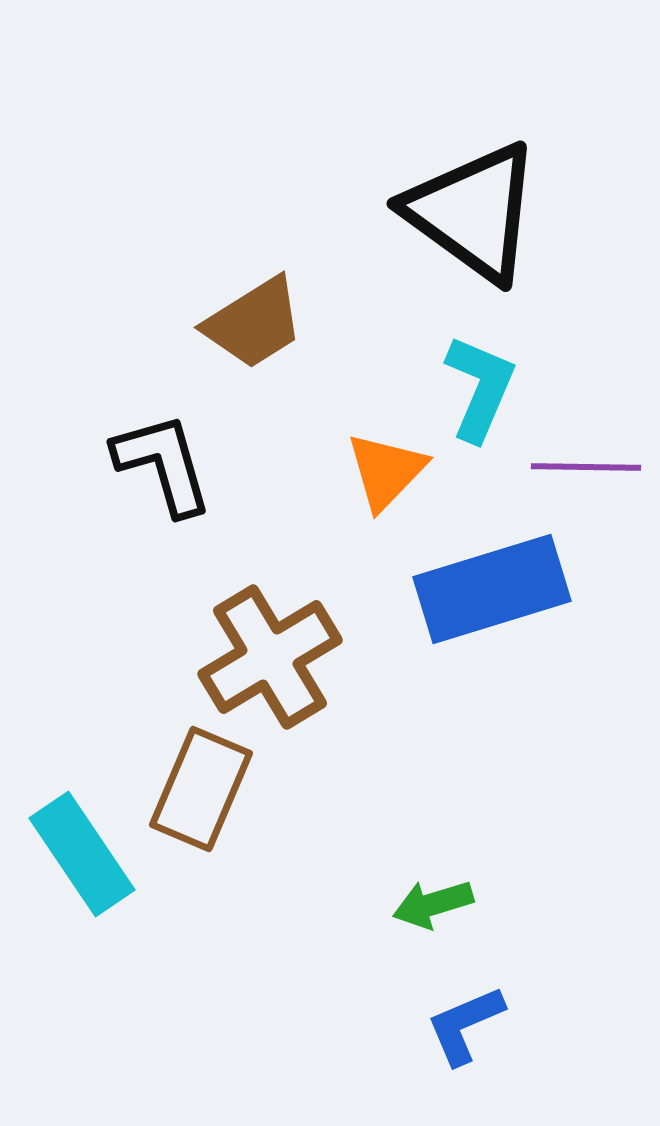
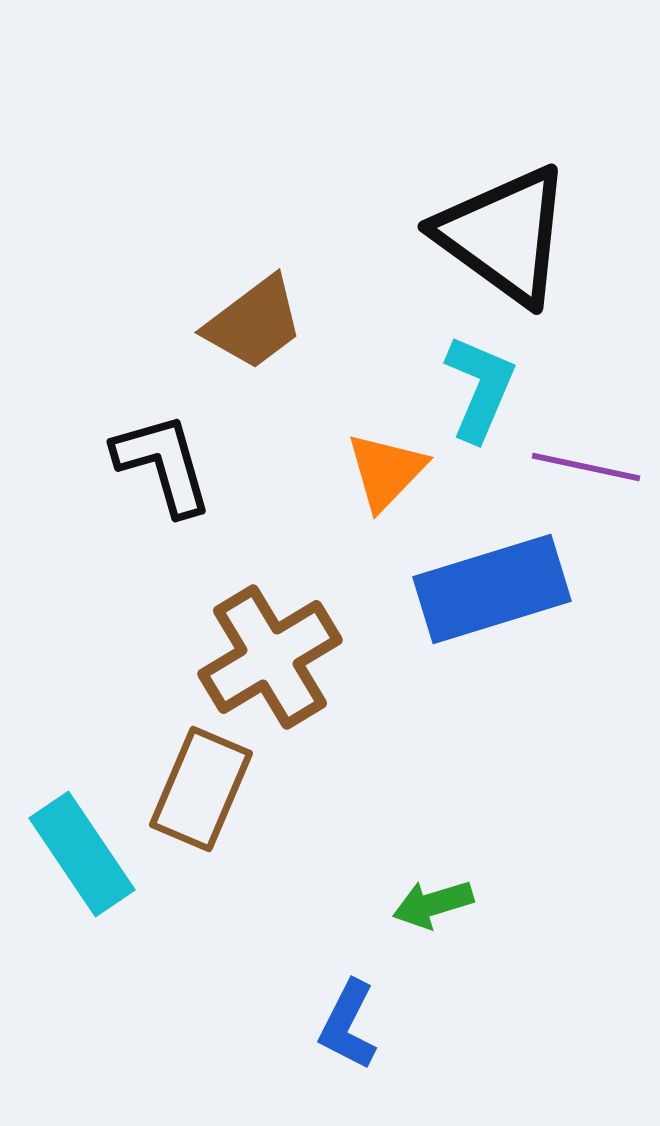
black triangle: moved 31 px right, 23 px down
brown trapezoid: rotated 5 degrees counterclockwise
purple line: rotated 11 degrees clockwise
blue L-shape: moved 117 px left; rotated 40 degrees counterclockwise
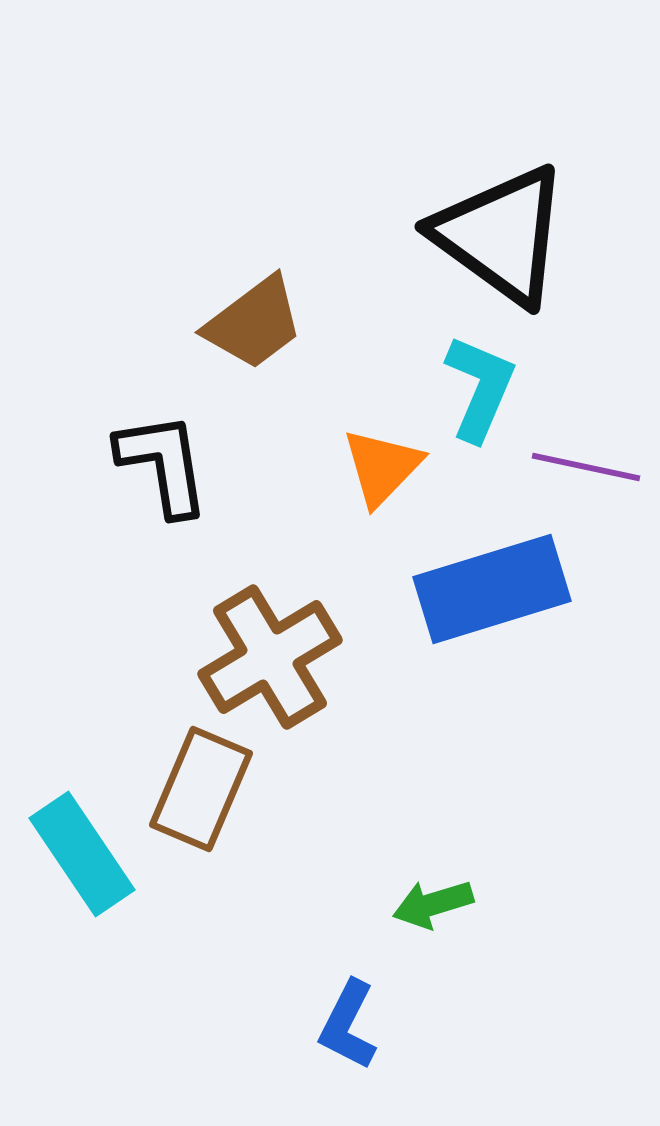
black triangle: moved 3 px left
black L-shape: rotated 7 degrees clockwise
orange triangle: moved 4 px left, 4 px up
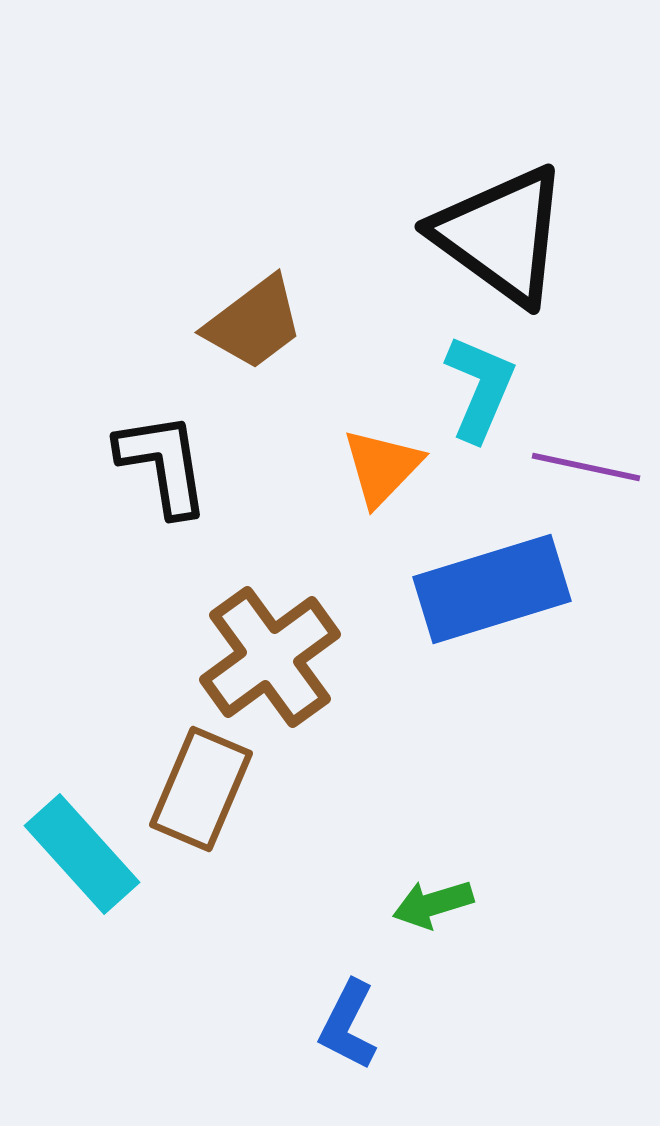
brown cross: rotated 5 degrees counterclockwise
cyan rectangle: rotated 8 degrees counterclockwise
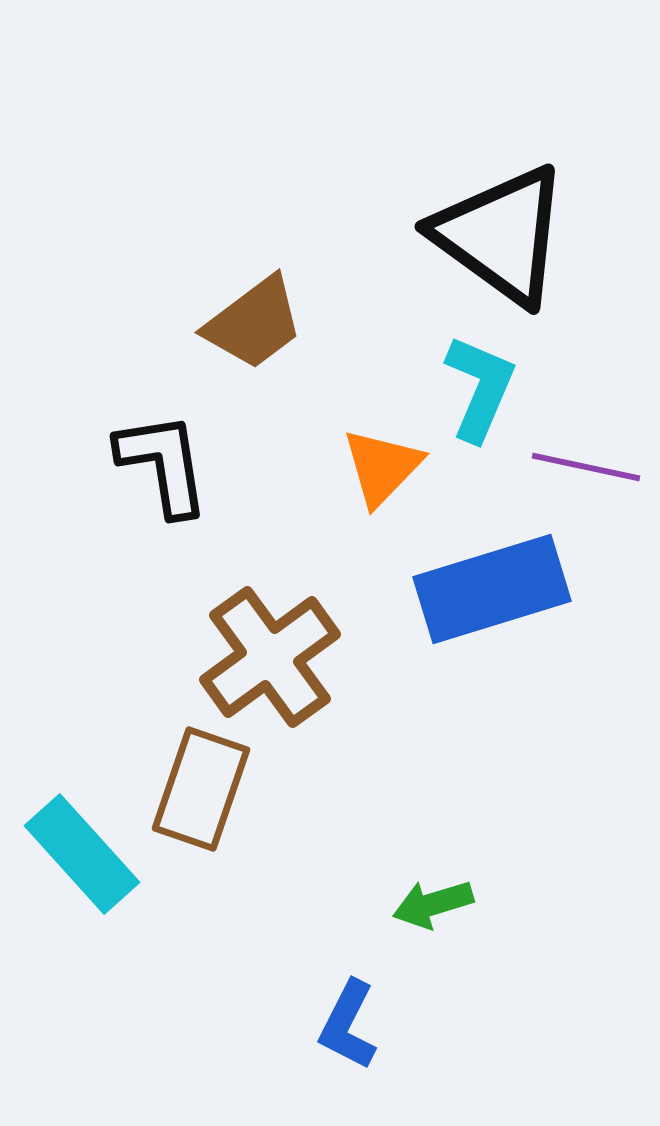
brown rectangle: rotated 4 degrees counterclockwise
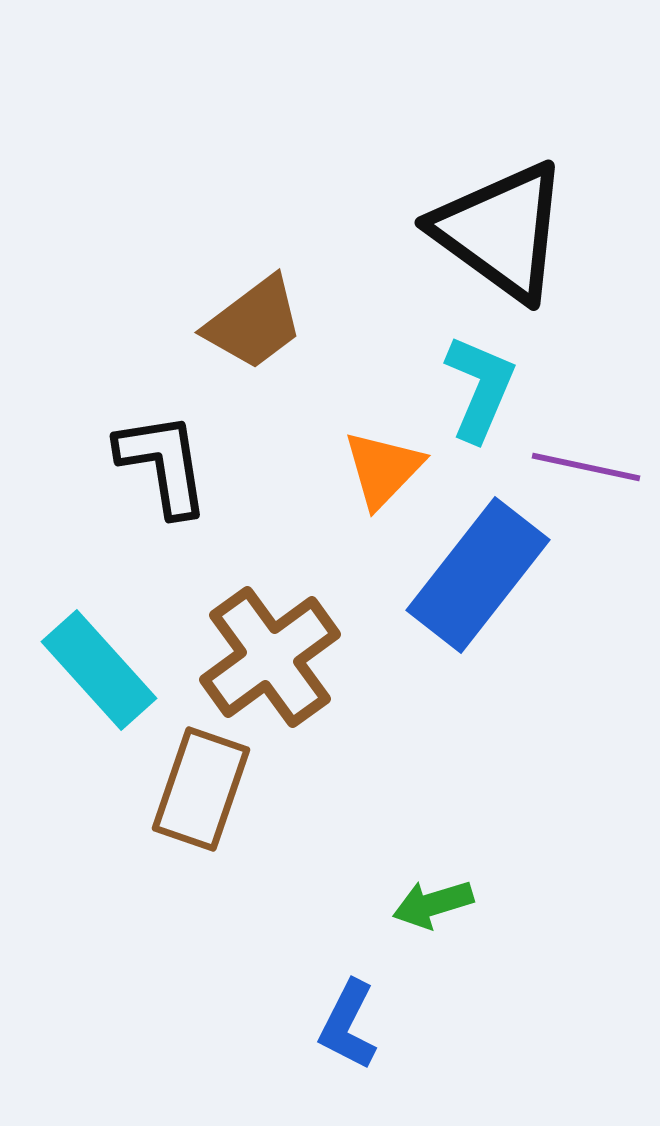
black triangle: moved 4 px up
orange triangle: moved 1 px right, 2 px down
blue rectangle: moved 14 px left, 14 px up; rotated 35 degrees counterclockwise
cyan rectangle: moved 17 px right, 184 px up
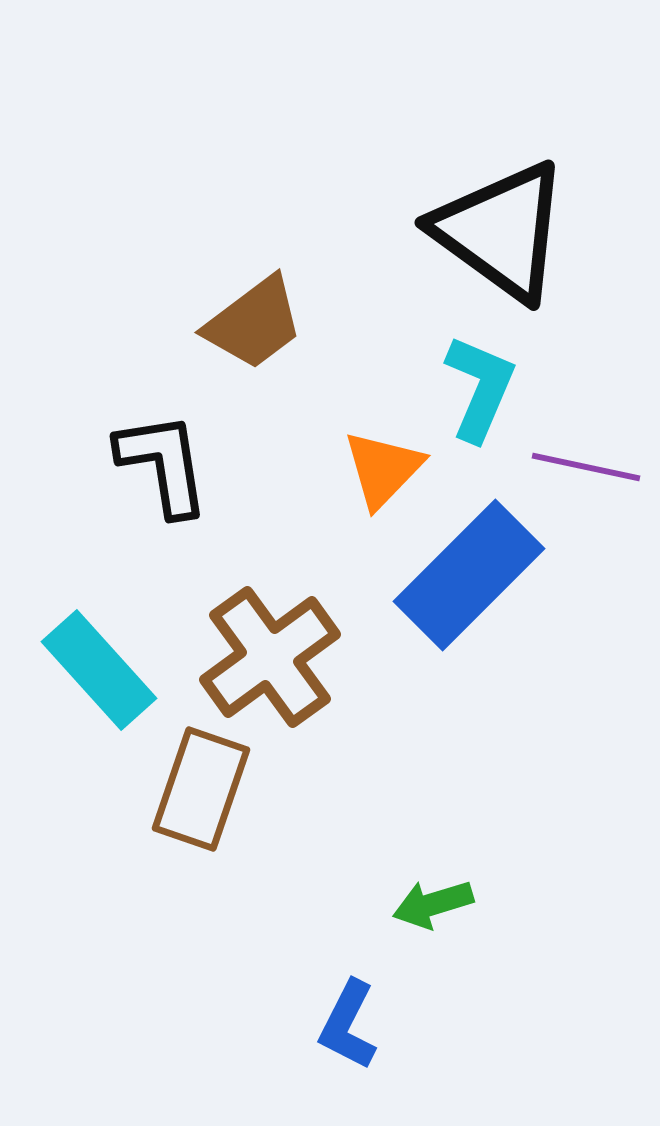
blue rectangle: moved 9 px left; rotated 7 degrees clockwise
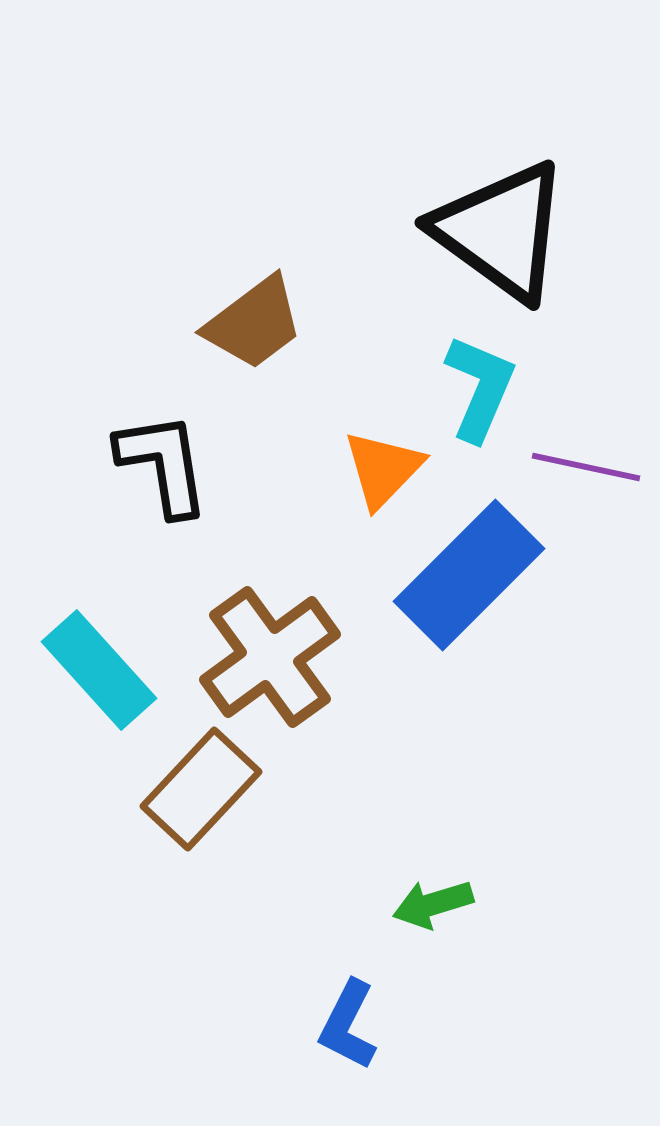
brown rectangle: rotated 24 degrees clockwise
